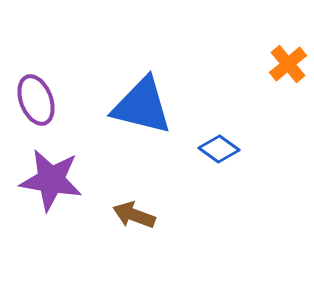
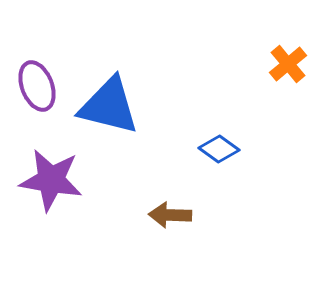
purple ellipse: moved 1 px right, 14 px up
blue triangle: moved 33 px left
brown arrow: moved 36 px right; rotated 18 degrees counterclockwise
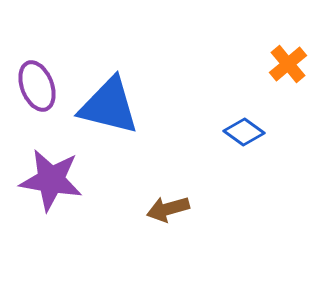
blue diamond: moved 25 px right, 17 px up
brown arrow: moved 2 px left, 6 px up; rotated 18 degrees counterclockwise
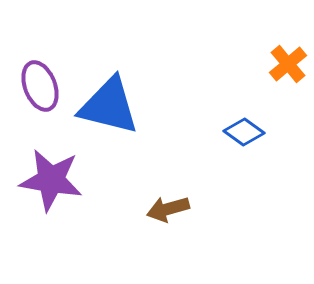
purple ellipse: moved 3 px right
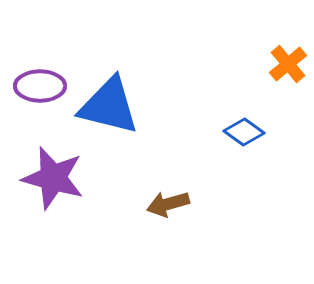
purple ellipse: rotated 69 degrees counterclockwise
purple star: moved 2 px right, 2 px up; rotated 6 degrees clockwise
brown arrow: moved 5 px up
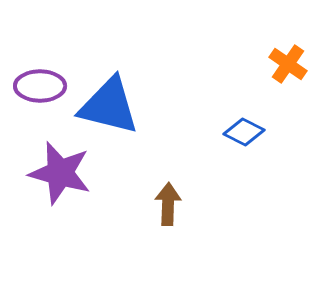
orange cross: rotated 15 degrees counterclockwise
blue diamond: rotated 9 degrees counterclockwise
purple star: moved 7 px right, 5 px up
brown arrow: rotated 108 degrees clockwise
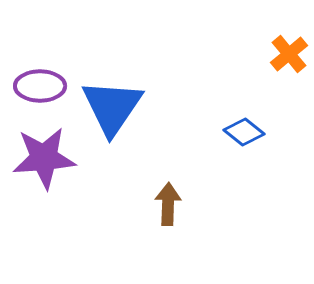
orange cross: moved 1 px right, 10 px up; rotated 15 degrees clockwise
blue triangle: moved 3 px right, 1 px down; rotated 50 degrees clockwise
blue diamond: rotated 12 degrees clockwise
purple star: moved 16 px left, 15 px up; rotated 20 degrees counterclockwise
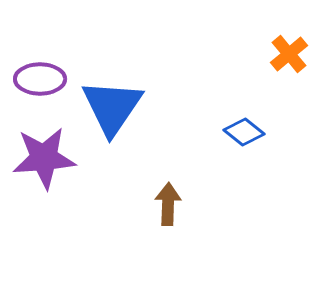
purple ellipse: moved 7 px up
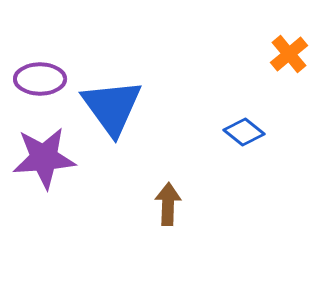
blue triangle: rotated 10 degrees counterclockwise
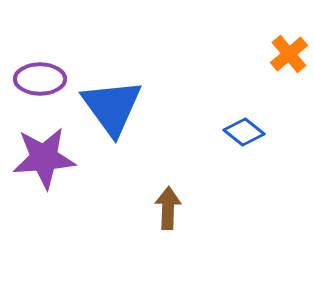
brown arrow: moved 4 px down
